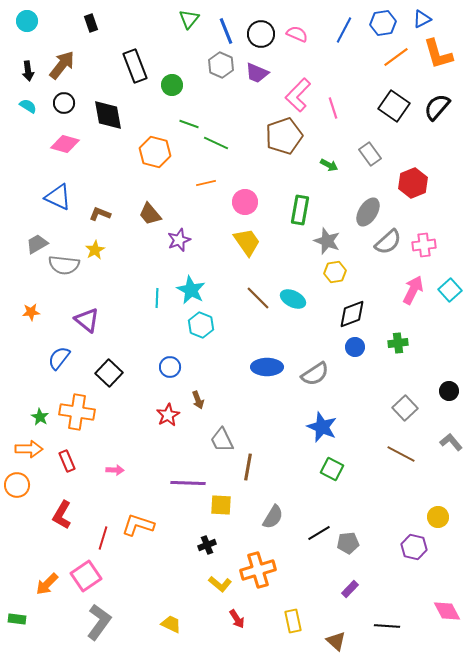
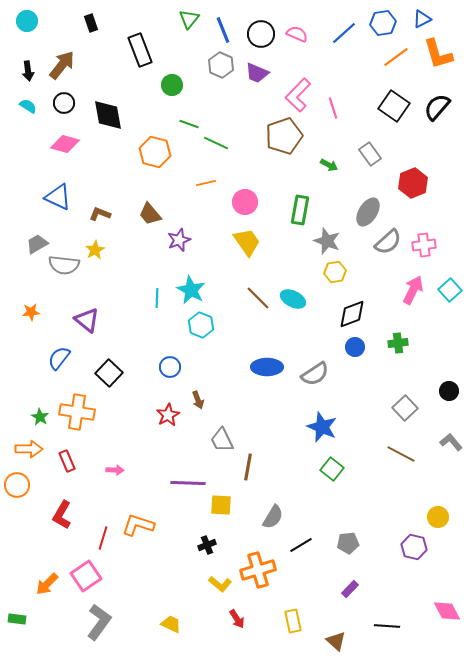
blue line at (344, 30): moved 3 px down; rotated 20 degrees clockwise
blue line at (226, 31): moved 3 px left, 1 px up
black rectangle at (135, 66): moved 5 px right, 16 px up
green square at (332, 469): rotated 10 degrees clockwise
black line at (319, 533): moved 18 px left, 12 px down
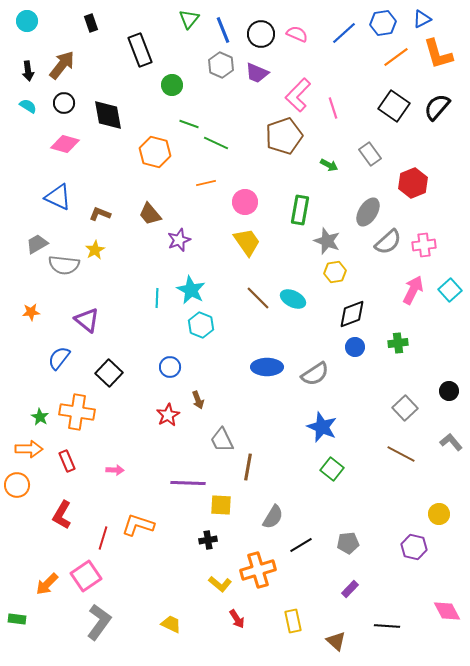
yellow circle at (438, 517): moved 1 px right, 3 px up
black cross at (207, 545): moved 1 px right, 5 px up; rotated 12 degrees clockwise
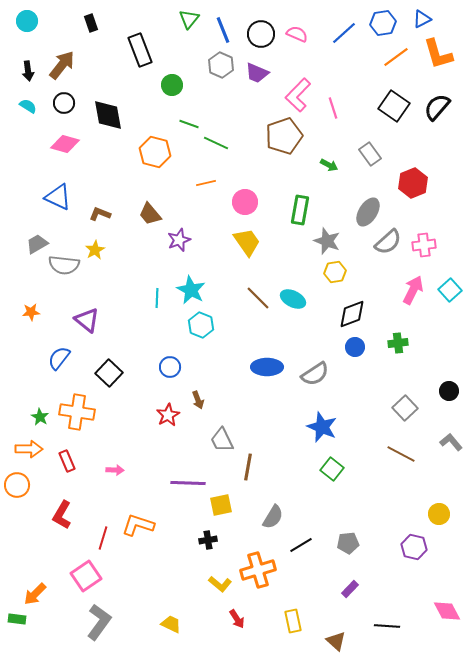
yellow square at (221, 505): rotated 15 degrees counterclockwise
orange arrow at (47, 584): moved 12 px left, 10 px down
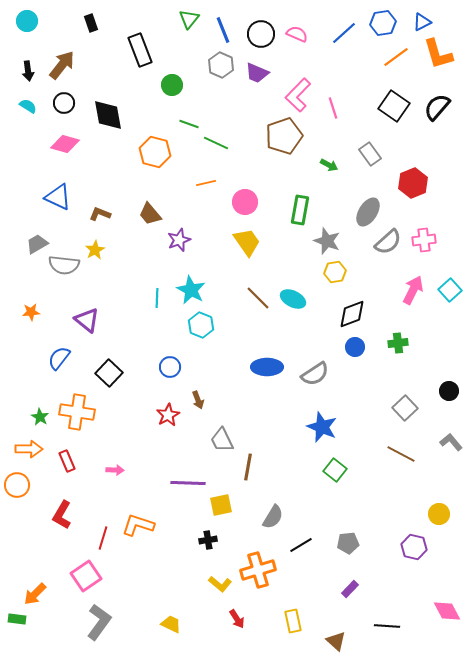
blue triangle at (422, 19): moved 3 px down
pink cross at (424, 245): moved 5 px up
green square at (332, 469): moved 3 px right, 1 px down
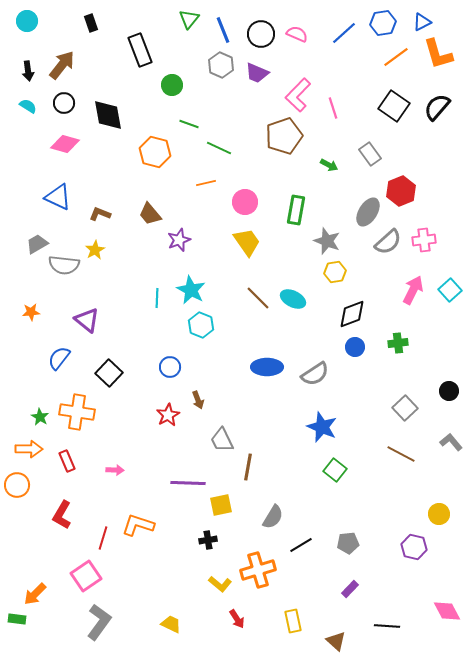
green line at (216, 143): moved 3 px right, 5 px down
red hexagon at (413, 183): moved 12 px left, 8 px down
green rectangle at (300, 210): moved 4 px left
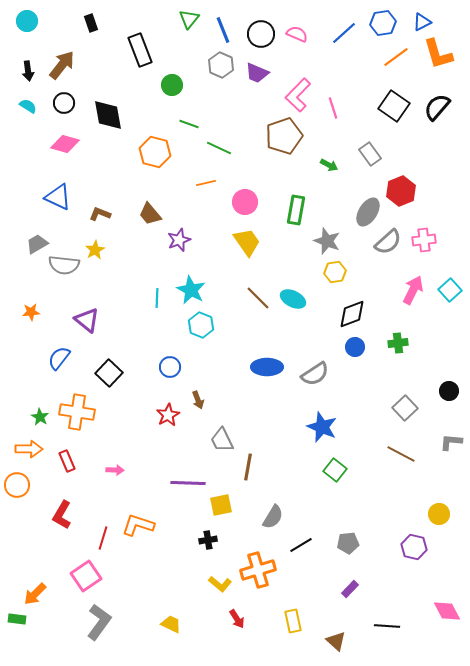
gray L-shape at (451, 442): rotated 45 degrees counterclockwise
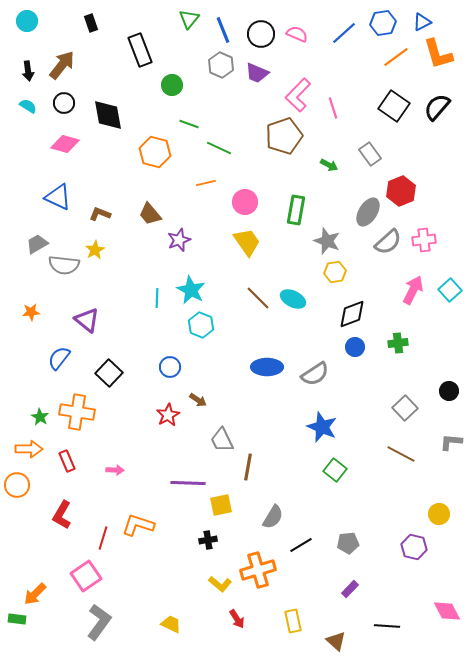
brown arrow at (198, 400): rotated 36 degrees counterclockwise
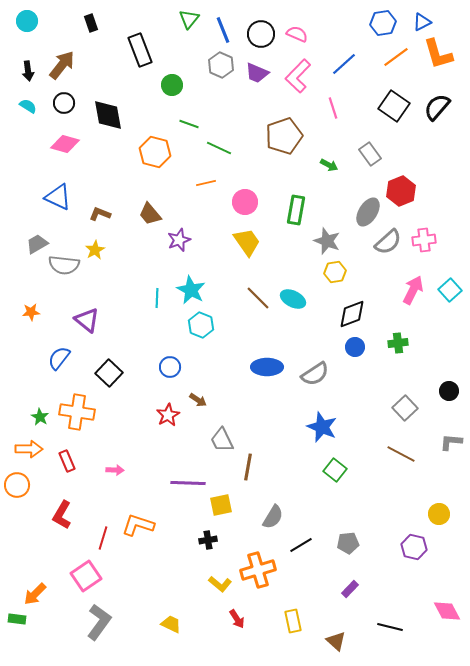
blue line at (344, 33): moved 31 px down
pink L-shape at (298, 95): moved 19 px up
black line at (387, 626): moved 3 px right, 1 px down; rotated 10 degrees clockwise
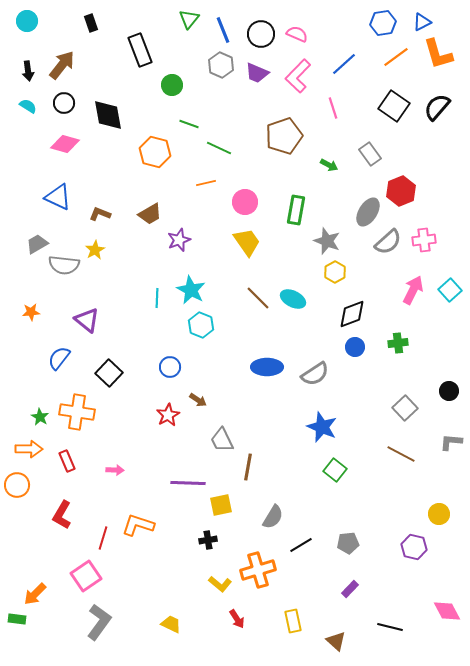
brown trapezoid at (150, 214): rotated 80 degrees counterclockwise
yellow hexagon at (335, 272): rotated 20 degrees counterclockwise
